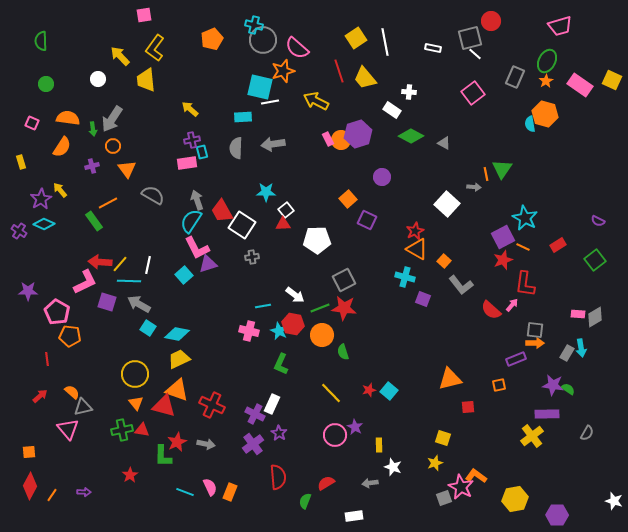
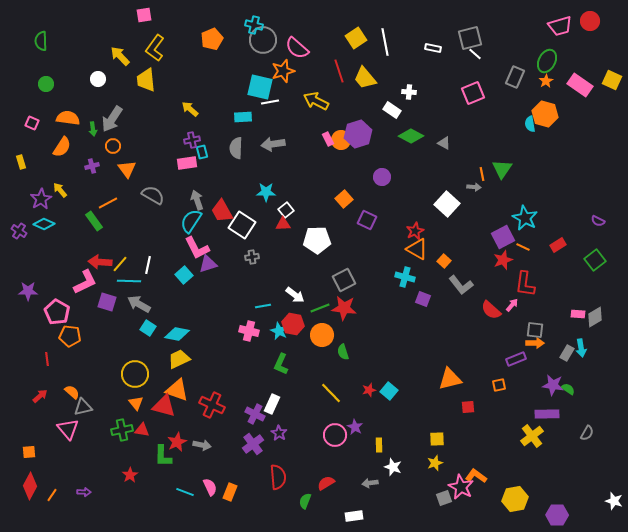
red circle at (491, 21): moved 99 px right
pink square at (473, 93): rotated 15 degrees clockwise
orange line at (486, 174): moved 4 px left
orange square at (348, 199): moved 4 px left
yellow square at (443, 438): moved 6 px left, 1 px down; rotated 21 degrees counterclockwise
gray arrow at (206, 444): moved 4 px left, 1 px down
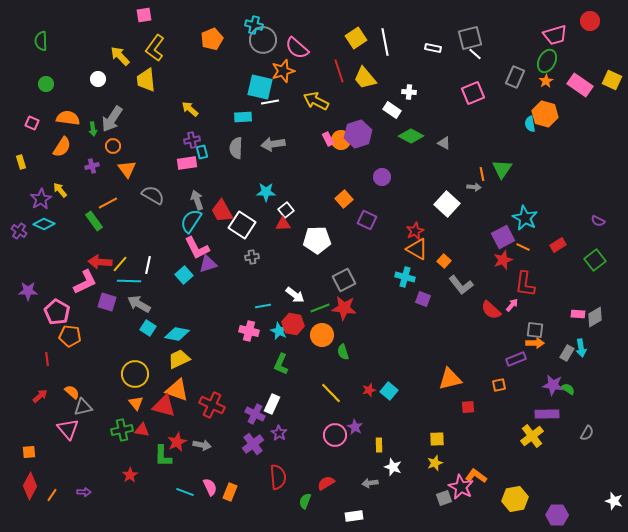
pink trapezoid at (560, 26): moved 5 px left, 9 px down
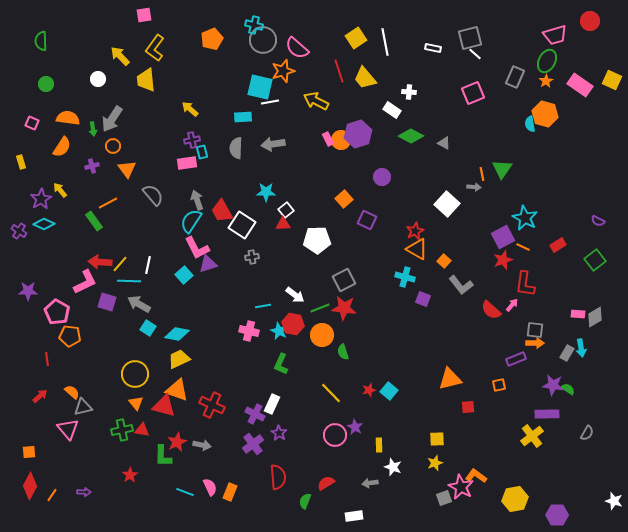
gray semicircle at (153, 195): rotated 20 degrees clockwise
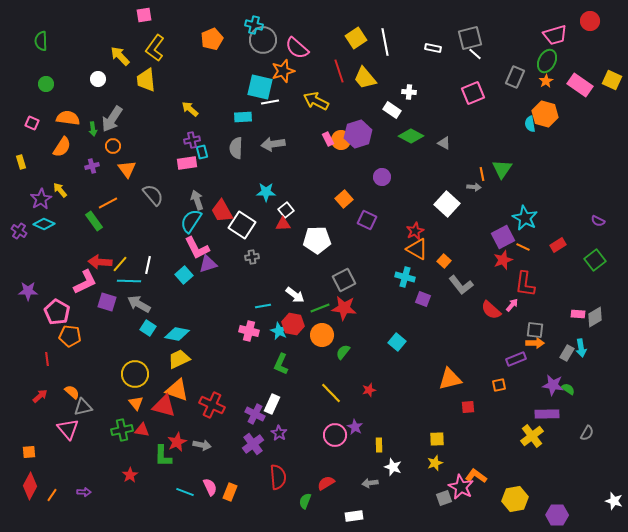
green semicircle at (343, 352): rotated 56 degrees clockwise
cyan square at (389, 391): moved 8 px right, 49 px up
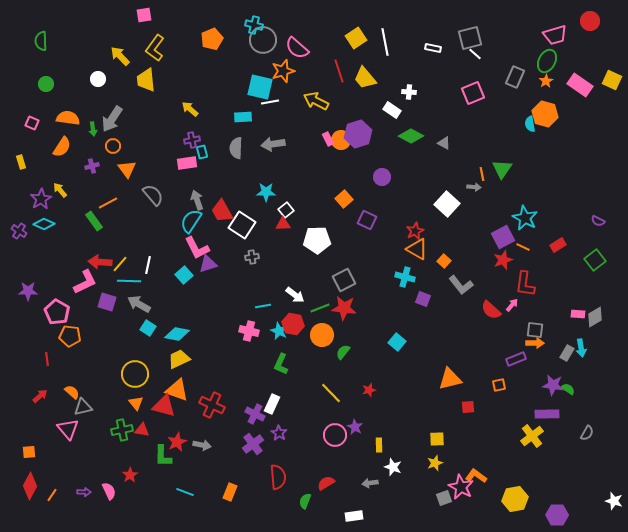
pink semicircle at (210, 487): moved 101 px left, 4 px down
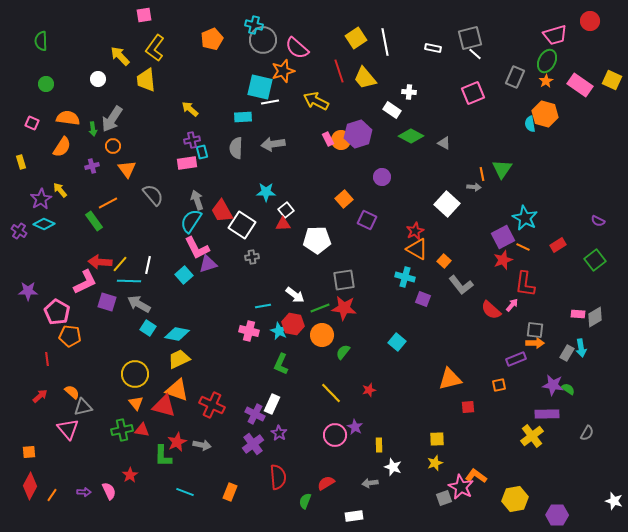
gray square at (344, 280): rotated 20 degrees clockwise
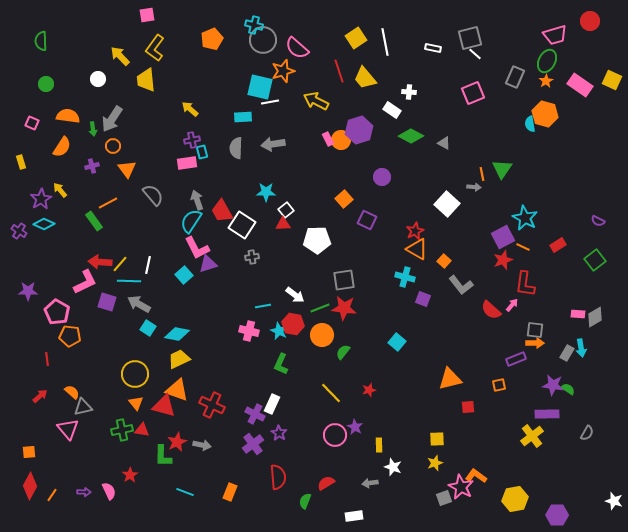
pink square at (144, 15): moved 3 px right
orange semicircle at (68, 118): moved 2 px up
purple hexagon at (358, 134): moved 1 px right, 4 px up
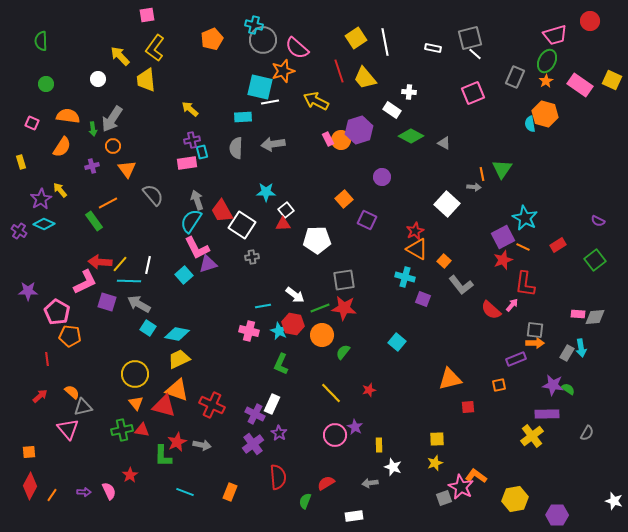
gray diamond at (595, 317): rotated 25 degrees clockwise
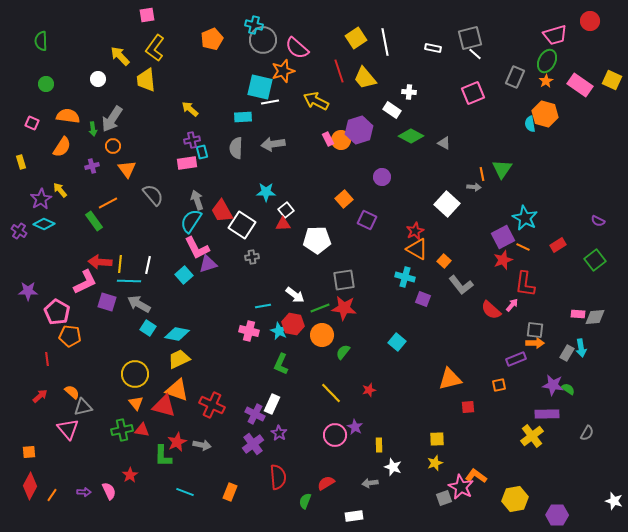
yellow line at (120, 264): rotated 36 degrees counterclockwise
